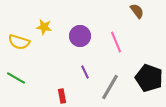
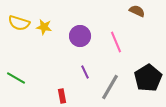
brown semicircle: rotated 28 degrees counterclockwise
yellow semicircle: moved 19 px up
black pentagon: moved 1 px left; rotated 20 degrees clockwise
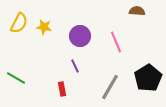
brown semicircle: rotated 21 degrees counterclockwise
yellow semicircle: rotated 80 degrees counterclockwise
purple line: moved 10 px left, 6 px up
red rectangle: moved 7 px up
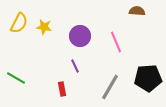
black pentagon: rotated 28 degrees clockwise
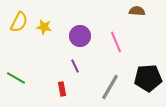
yellow semicircle: moved 1 px up
